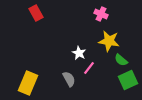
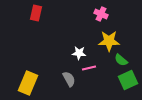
red rectangle: rotated 42 degrees clockwise
yellow star: rotated 10 degrees counterclockwise
white star: rotated 24 degrees counterclockwise
pink line: rotated 40 degrees clockwise
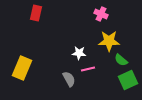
pink line: moved 1 px left, 1 px down
yellow rectangle: moved 6 px left, 15 px up
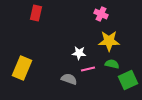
green semicircle: moved 9 px left, 4 px down; rotated 152 degrees clockwise
gray semicircle: rotated 42 degrees counterclockwise
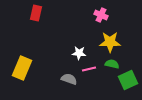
pink cross: moved 1 px down
yellow star: moved 1 px right, 1 px down
pink line: moved 1 px right
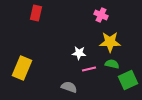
gray semicircle: moved 8 px down
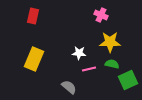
red rectangle: moved 3 px left, 3 px down
yellow rectangle: moved 12 px right, 9 px up
gray semicircle: rotated 21 degrees clockwise
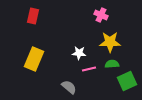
green semicircle: rotated 16 degrees counterclockwise
green square: moved 1 px left, 1 px down
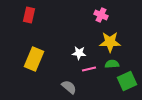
red rectangle: moved 4 px left, 1 px up
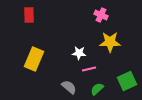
red rectangle: rotated 14 degrees counterclockwise
green semicircle: moved 15 px left, 25 px down; rotated 40 degrees counterclockwise
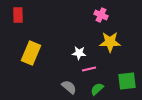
red rectangle: moved 11 px left
yellow rectangle: moved 3 px left, 6 px up
green square: rotated 18 degrees clockwise
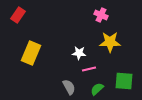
red rectangle: rotated 35 degrees clockwise
green square: moved 3 px left; rotated 12 degrees clockwise
gray semicircle: rotated 21 degrees clockwise
